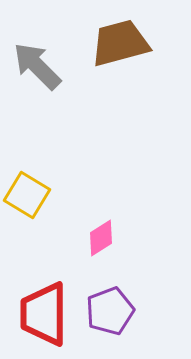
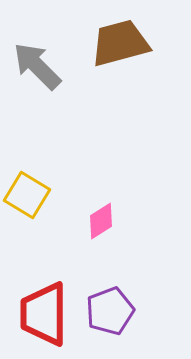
pink diamond: moved 17 px up
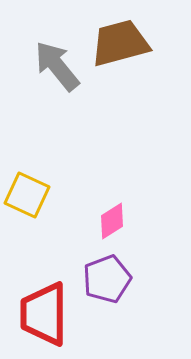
gray arrow: moved 20 px right; rotated 6 degrees clockwise
yellow square: rotated 6 degrees counterclockwise
pink diamond: moved 11 px right
purple pentagon: moved 3 px left, 32 px up
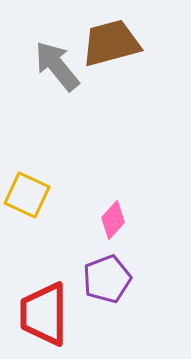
brown trapezoid: moved 9 px left
pink diamond: moved 1 px right, 1 px up; rotated 15 degrees counterclockwise
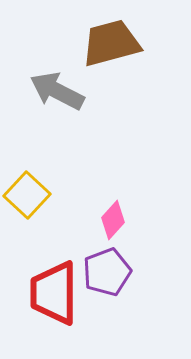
gray arrow: moved 25 px down; rotated 24 degrees counterclockwise
yellow square: rotated 18 degrees clockwise
purple pentagon: moved 7 px up
red trapezoid: moved 10 px right, 21 px up
